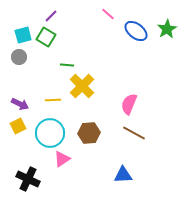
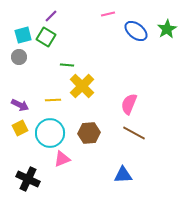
pink line: rotated 56 degrees counterclockwise
purple arrow: moved 1 px down
yellow square: moved 2 px right, 2 px down
pink triangle: rotated 12 degrees clockwise
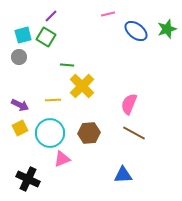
green star: rotated 12 degrees clockwise
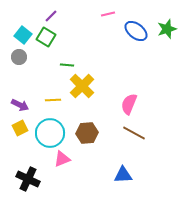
cyan square: rotated 36 degrees counterclockwise
brown hexagon: moved 2 px left
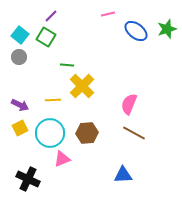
cyan square: moved 3 px left
